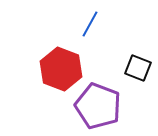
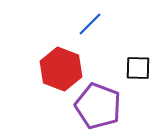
blue line: rotated 16 degrees clockwise
black square: rotated 20 degrees counterclockwise
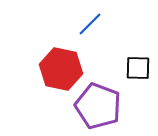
red hexagon: rotated 9 degrees counterclockwise
